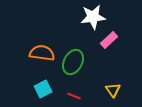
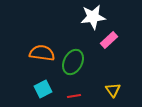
red line: rotated 32 degrees counterclockwise
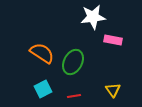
pink rectangle: moved 4 px right; rotated 54 degrees clockwise
orange semicircle: rotated 25 degrees clockwise
